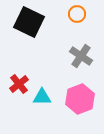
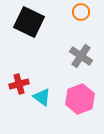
orange circle: moved 4 px right, 2 px up
red cross: rotated 24 degrees clockwise
cyan triangle: rotated 36 degrees clockwise
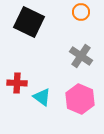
red cross: moved 2 px left, 1 px up; rotated 18 degrees clockwise
pink hexagon: rotated 16 degrees counterclockwise
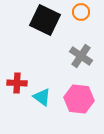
black square: moved 16 px right, 2 px up
pink hexagon: moved 1 px left; rotated 16 degrees counterclockwise
